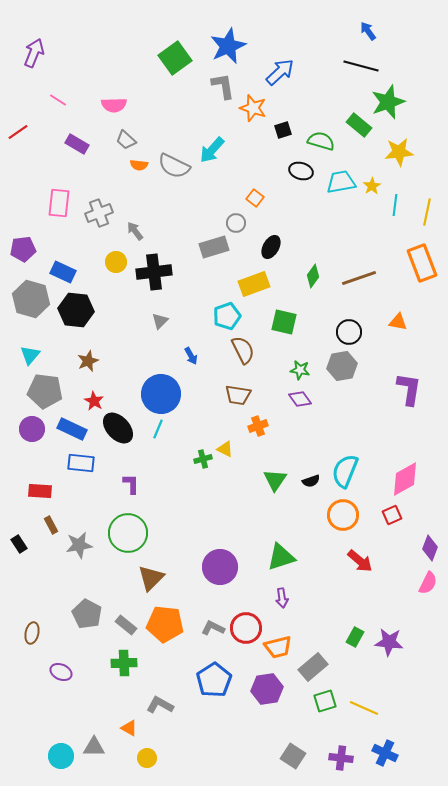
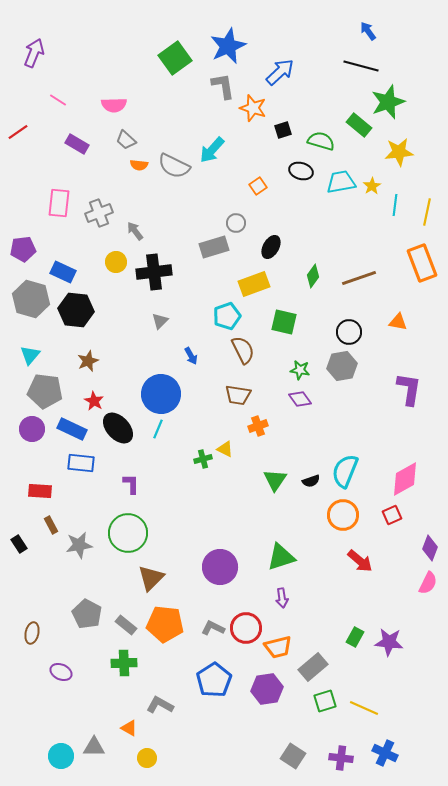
orange square at (255, 198): moved 3 px right, 12 px up; rotated 18 degrees clockwise
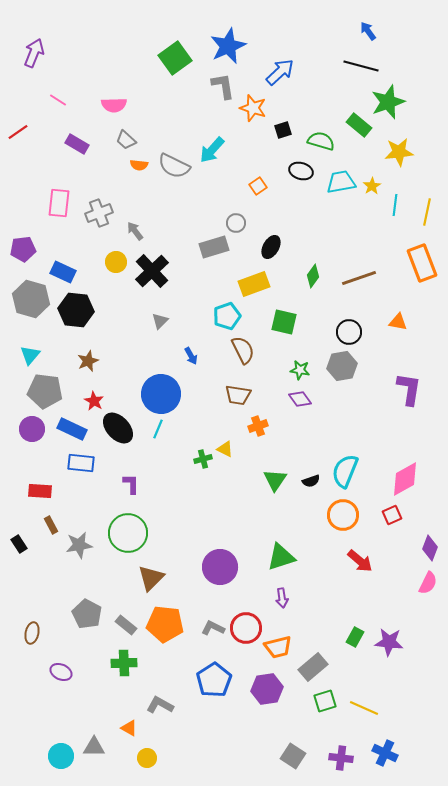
black cross at (154, 272): moved 2 px left, 1 px up; rotated 36 degrees counterclockwise
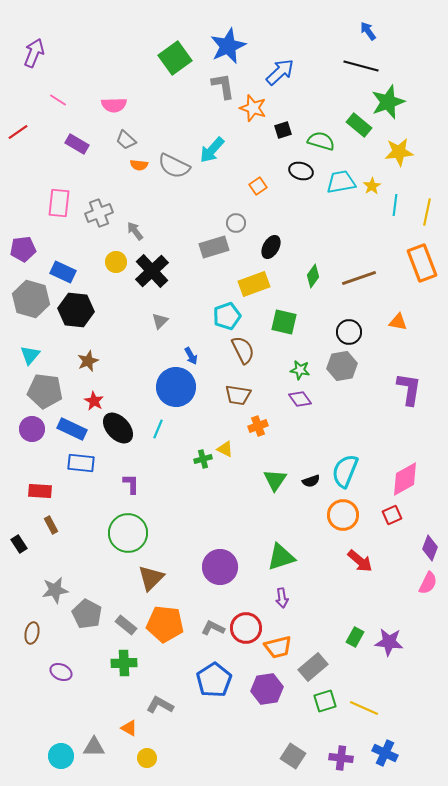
blue circle at (161, 394): moved 15 px right, 7 px up
gray star at (79, 545): moved 24 px left, 45 px down
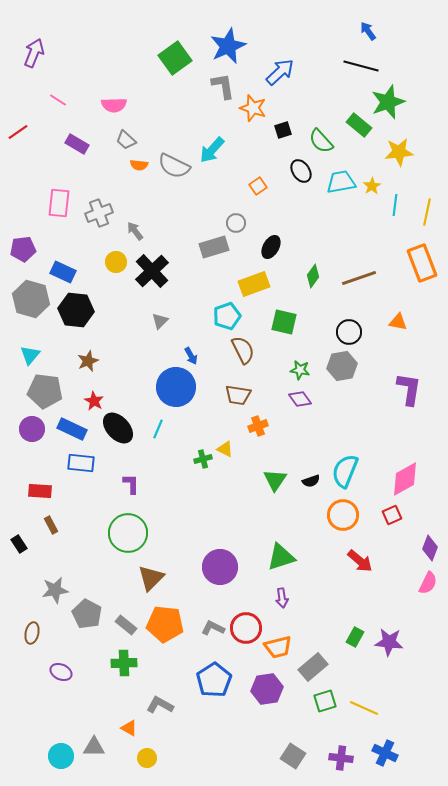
green semicircle at (321, 141): rotated 148 degrees counterclockwise
black ellipse at (301, 171): rotated 40 degrees clockwise
